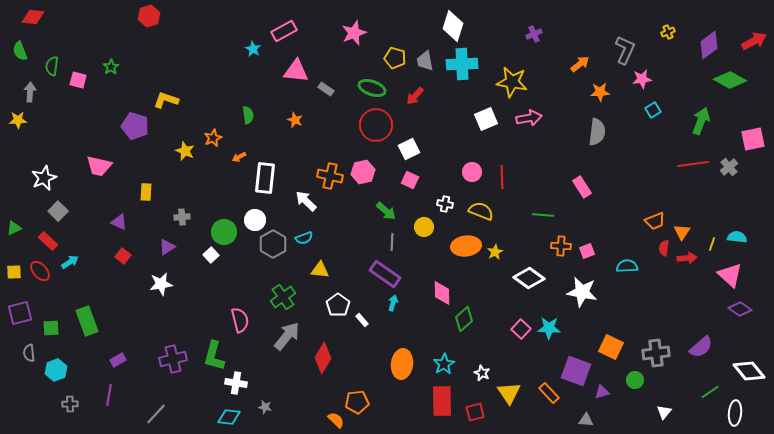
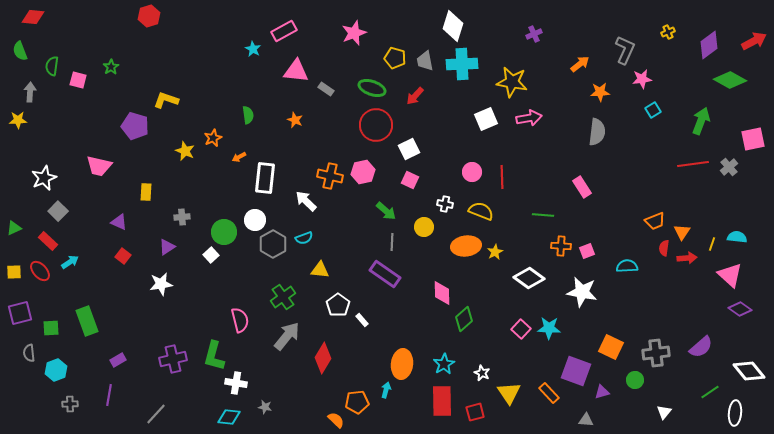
cyan arrow at (393, 303): moved 7 px left, 87 px down
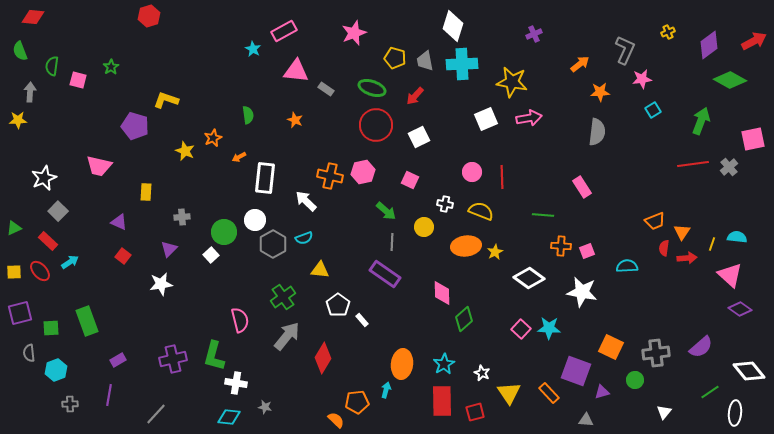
white square at (409, 149): moved 10 px right, 12 px up
purple triangle at (167, 247): moved 2 px right, 2 px down; rotated 12 degrees counterclockwise
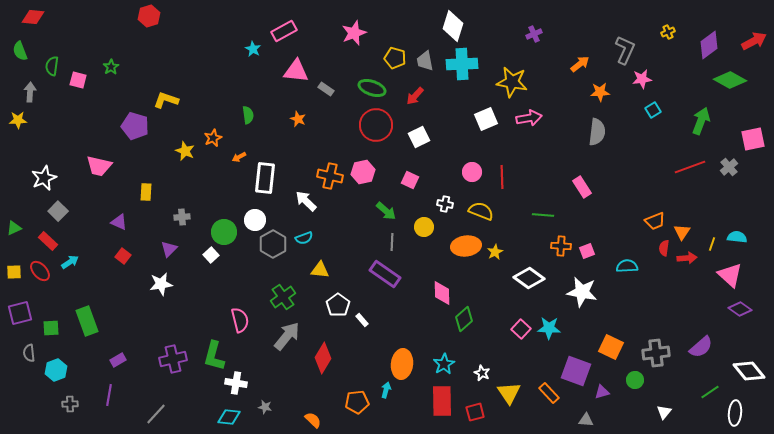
orange star at (295, 120): moved 3 px right, 1 px up
red line at (693, 164): moved 3 px left, 3 px down; rotated 12 degrees counterclockwise
orange semicircle at (336, 420): moved 23 px left
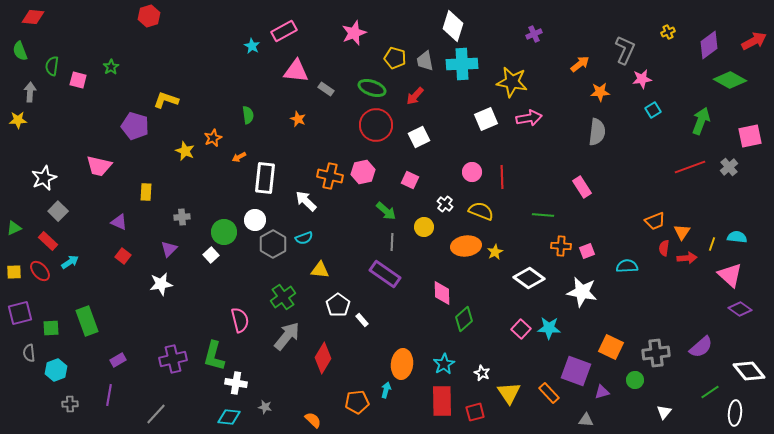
cyan star at (253, 49): moved 1 px left, 3 px up
pink square at (753, 139): moved 3 px left, 3 px up
white cross at (445, 204): rotated 28 degrees clockwise
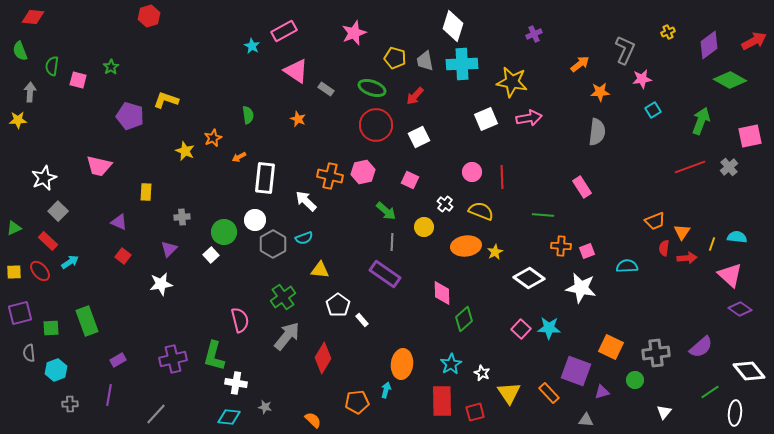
pink triangle at (296, 71): rotated 28 degrees clockwise
purple pentagon at (135, 126): moved 5 px left, 10 px up
white star at (582, 292): moved 1 px left, 4 px up
cyan star at (444, 364): moved 7 px right
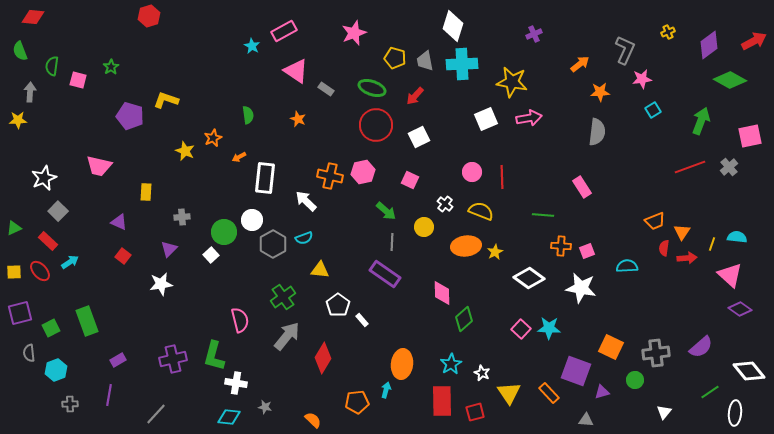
white circle at (255, 220): moved 3 px left
green square at (51, 328): rotated 24 degrees counterclockwise
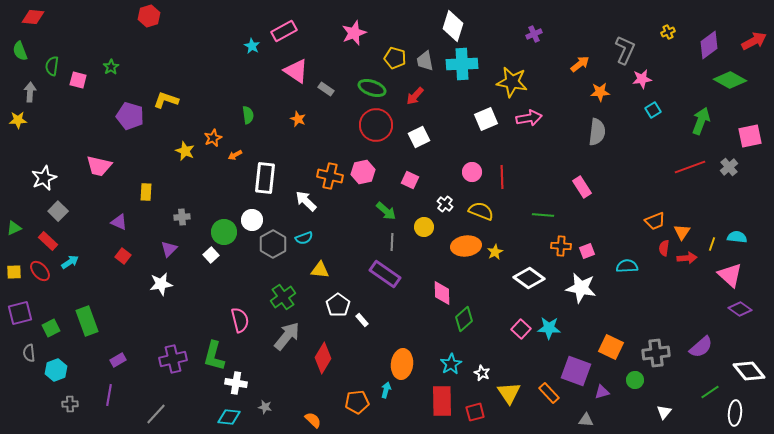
orange arrow at (239, 157): moved 4 px left, 2 px up
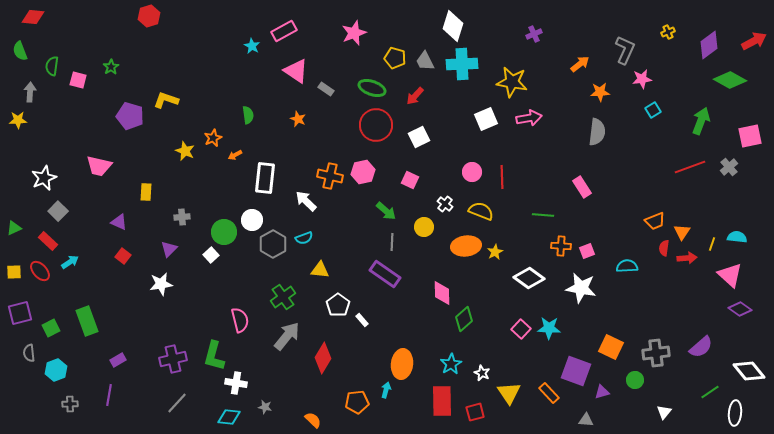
gray trapezoid at (425, 61): rotated 15 degrees counterclockwise
gray line at (156, 414): moved 21 px right, 11 px up
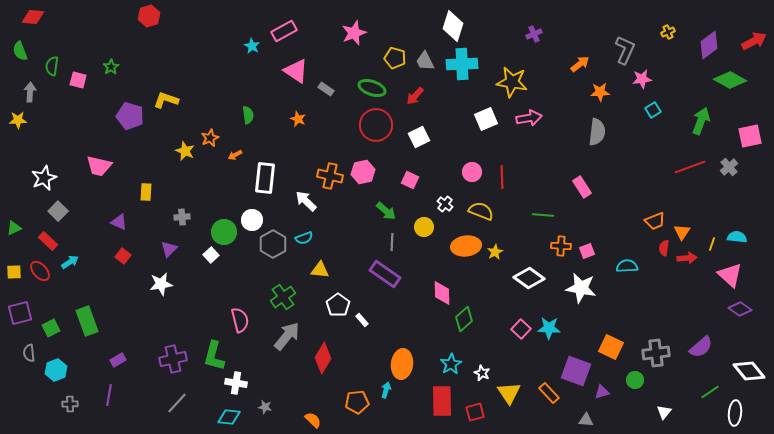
orange star at (213, 138): moved 3 px left
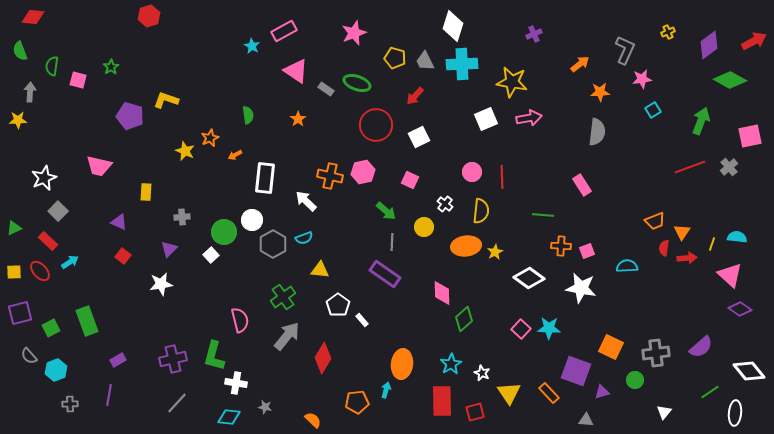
green ellipse at (372, 88): moved 15 px left, 5 px up
orange star at (298, 119): rotated 14 degrees clockwise
pink rectangle at (582, 187): moved 2 px up
yellow semicircle at (481, 211): rotated 75 degrees clockwise
gray semicircle at (29, 353): moved 3 px down; rotated 36 degrees counterclockwise
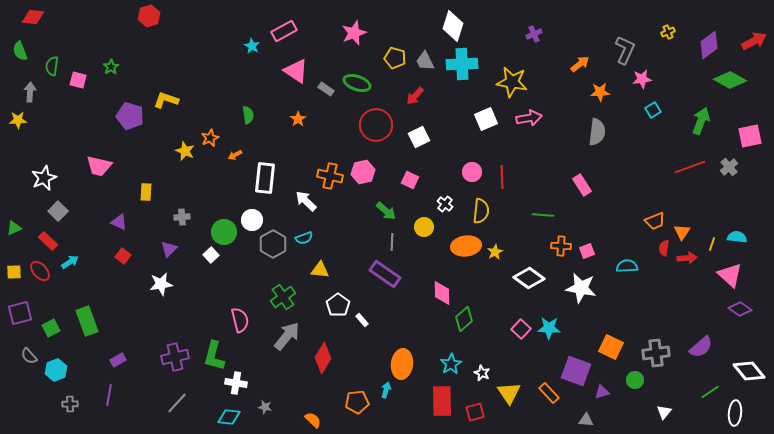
purple cross at (173, 359): moved 2 px right, 2 px up
